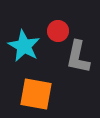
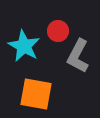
gray L-shape: moved 1 px up; rotated 16 degrees clockwise
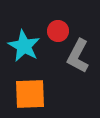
orange square: moved 6 px left; rotated 12 degrees counterclockwise
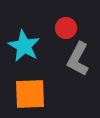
red circle: moved 8 px right, 3 px up
gray L-shape: moved 3 px down
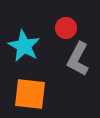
orange square: rotated 8 degrees clockwise
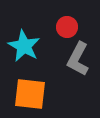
red circle: moved 1 px right, 1 px up
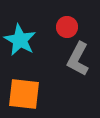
cyan star: moved 4 px left, 6 px up
orange square: moved 6 px left
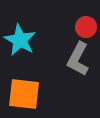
red circle: moved 19 px right
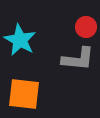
gray L-shape: rotated 112 degrees counterclockwise
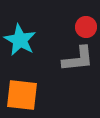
gray L-shape: rotated 12 degrees counterclockwise
orange square: moved 2 px left, 1 px down
